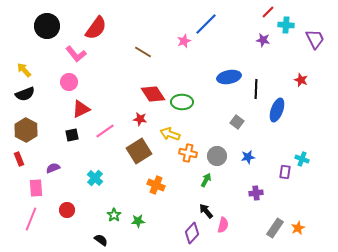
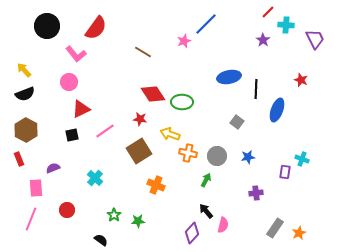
purple star at (263, 40): rotated 24 degrees clockwise
orange star at (298, 228): moved 1 px right, 5 px down
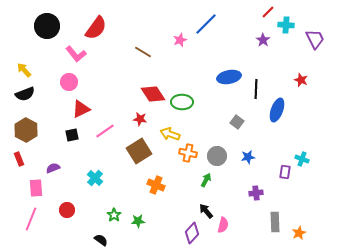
pink star at (184, 41): moved 4 px left, 1 px up
gray rectangle at (275, 228): moved 6 px up; rotated 36 degrees counterclockwise
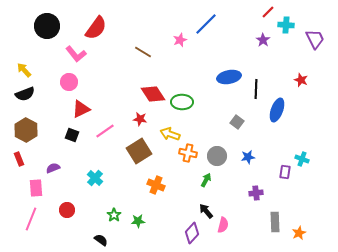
black square at (72, 135): rotated 32 degrees clockwise
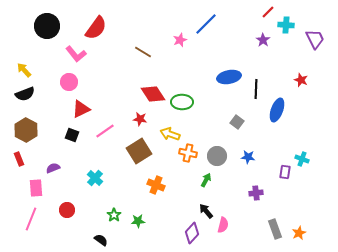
blue star at (248, 157): rotated 16 degrees clockwise
gray rectangle at (275, 222): moved 7 px down; rotated 18 degrees counterclockwise
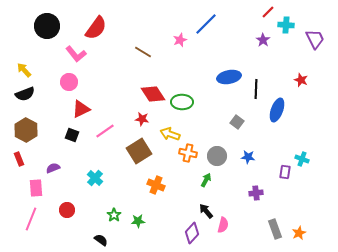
red star at (140, 119): moved 2 px right
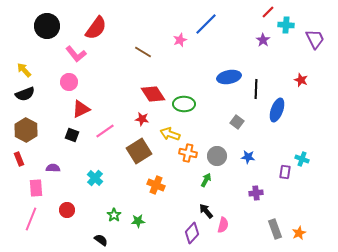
green ellipse at (182, 102): moved 2 px right, 2 px down
purple semicircle at (53, 168): rotated 24 degrees clockwise
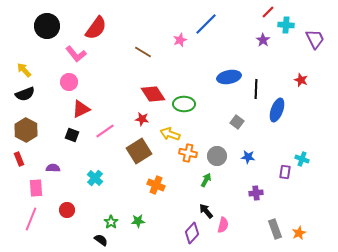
green star at (114, 215): moved 3 px left, 7 px down
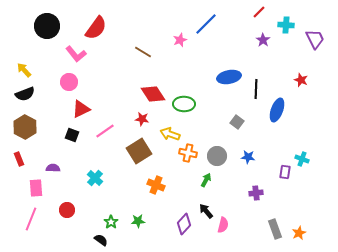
red line at (268, 12): moved 9 px left
brown hexagon at (26, 130): moved 1 px left, 3 px up
purple diamond at (192, 233): moved 8 px left, 9 px up
